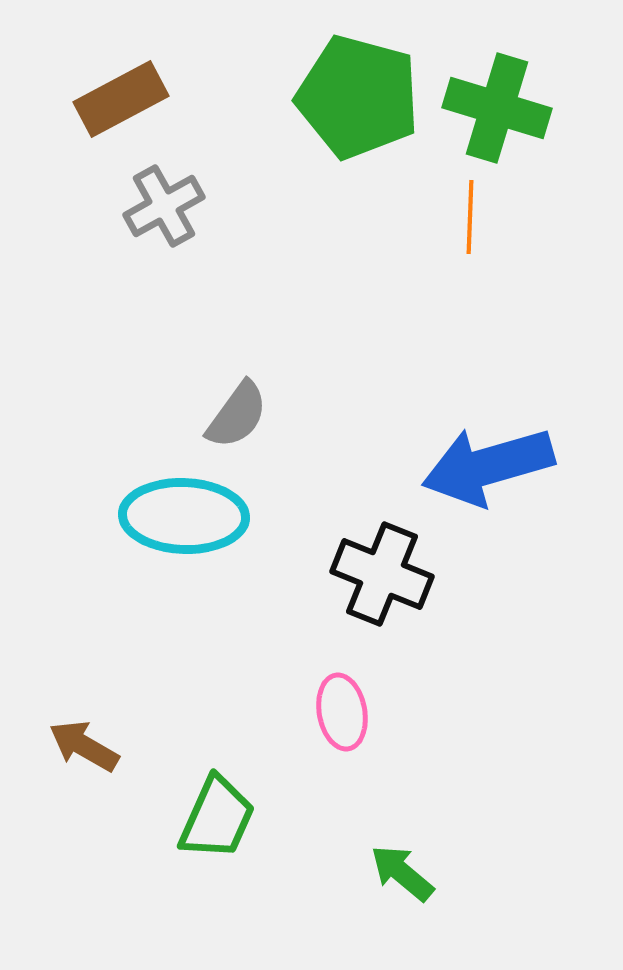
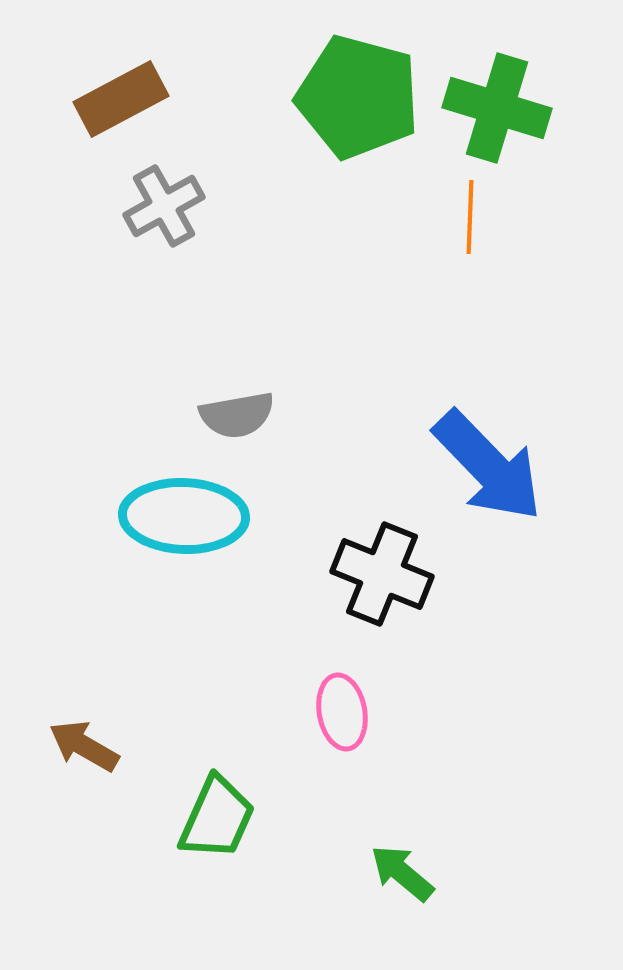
gray semicircle: rotated 44 degrees clockwise
blue arrow: rotated 118 degrees counterclockwise
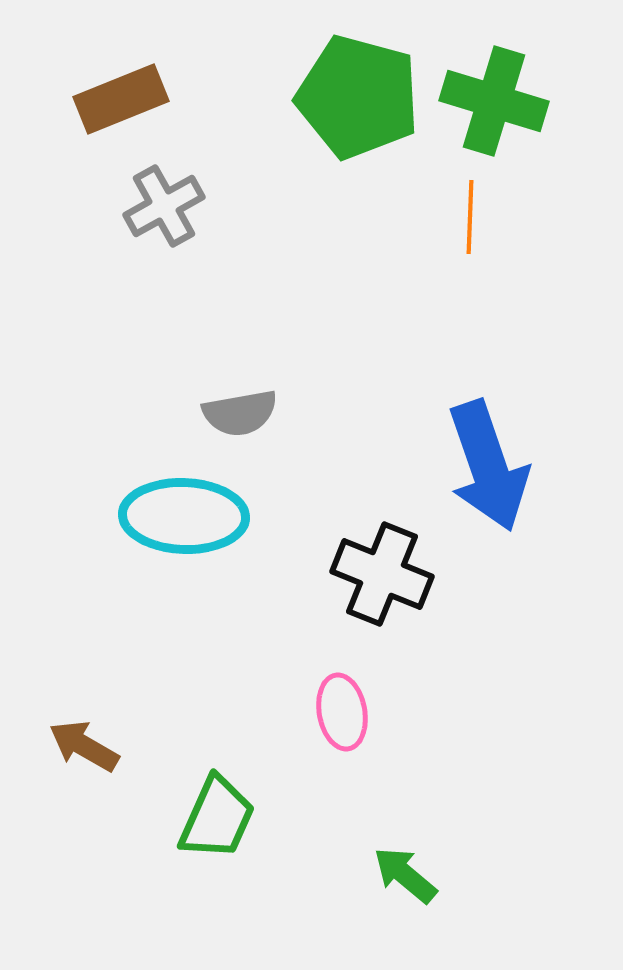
brown rectangle: rotated 6 degrees clockwise
green cross: moved 3 px left, 7 px up
gray semicircle: moved 3 px right, 2 px up
blue arrow: rotated 25 degrees clockwise
green arrow: moved 3 px right, 2 px down
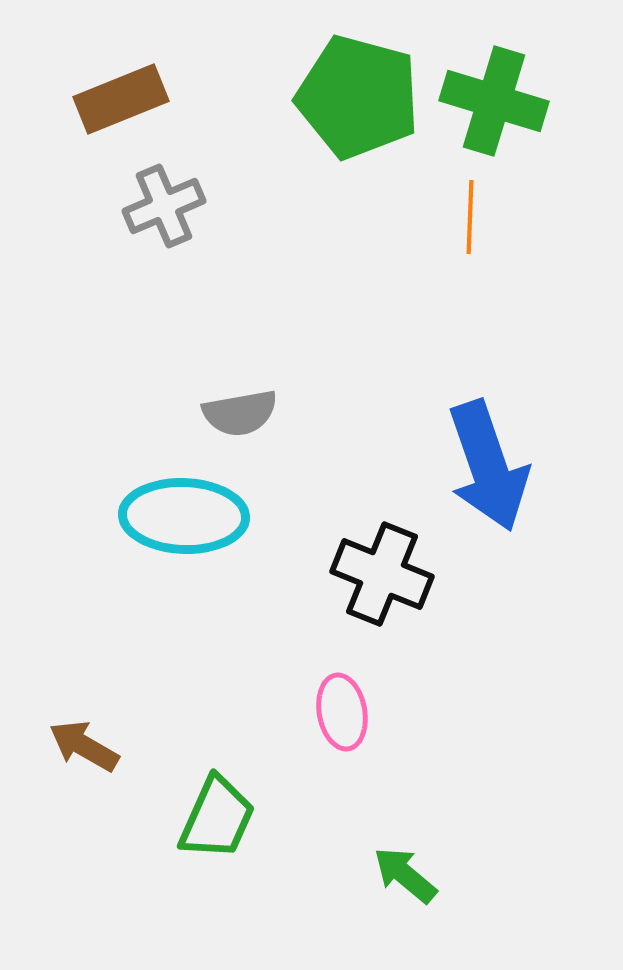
gray cross: rotated 6 degrees clockwise
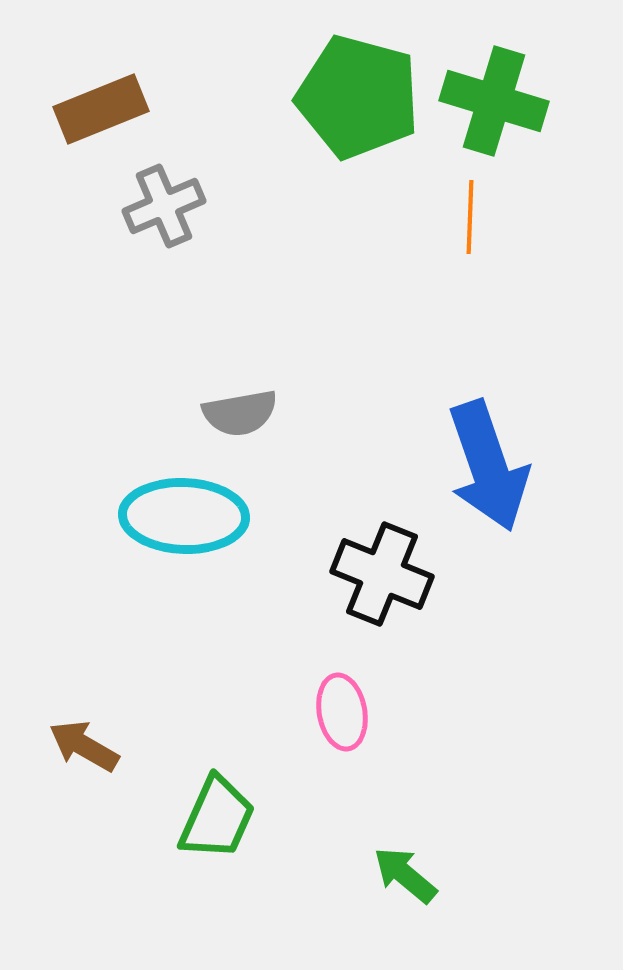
brown rectangle: moved 20 px left, 10 px down
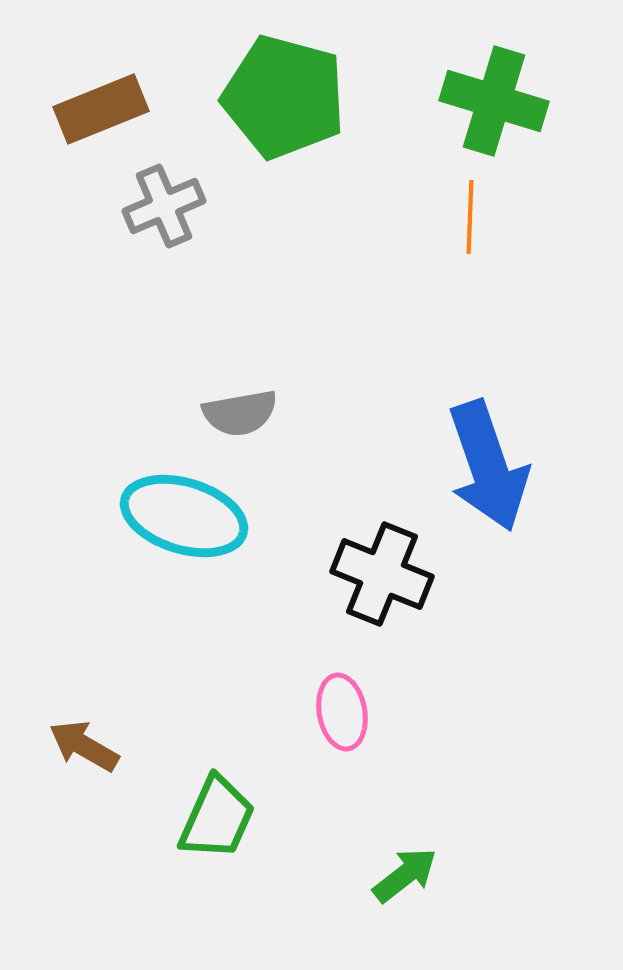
green pentagon: moved 74 px left
cyan ellipse: rotated 15 degrees clockwise
green arrow: rotated 102 degrees clockwise
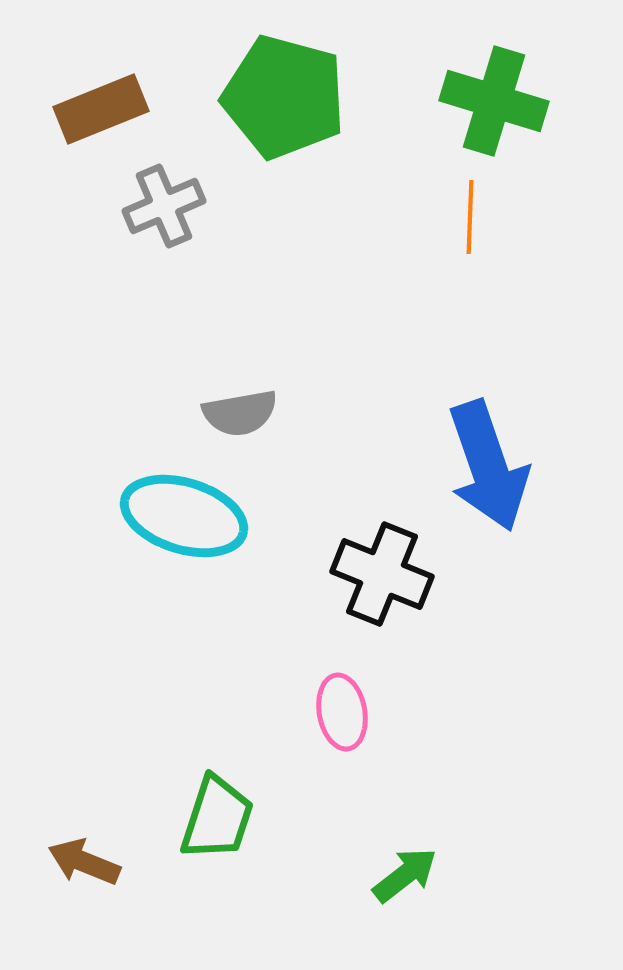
brown arrow: moved 116 px down; rotated 8 degrees counterclockwise
green trapezoid: rotated 6 degrees counterclockwise
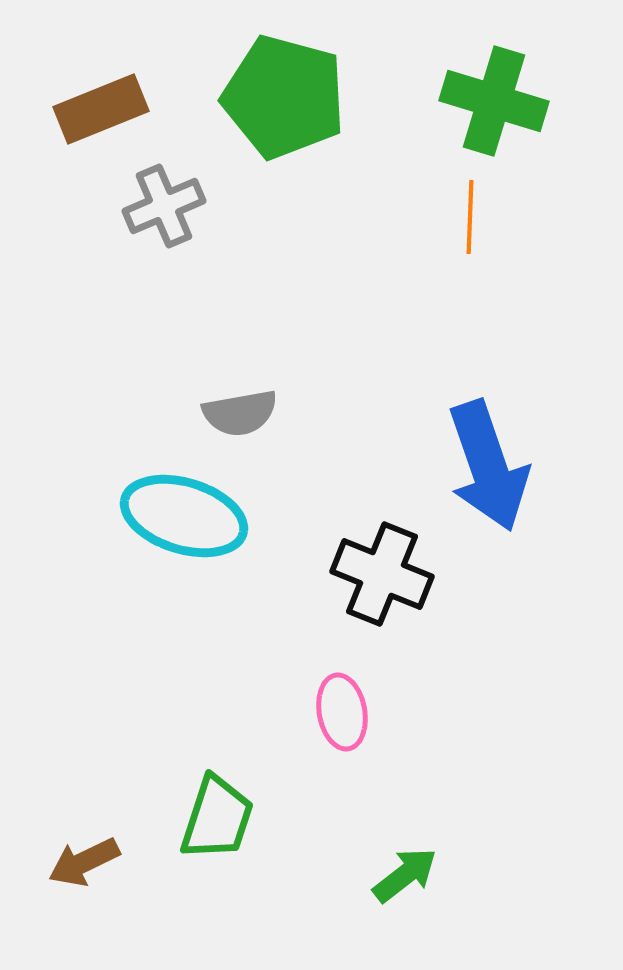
brown arrow: rotated 48 degrees counterclockwise
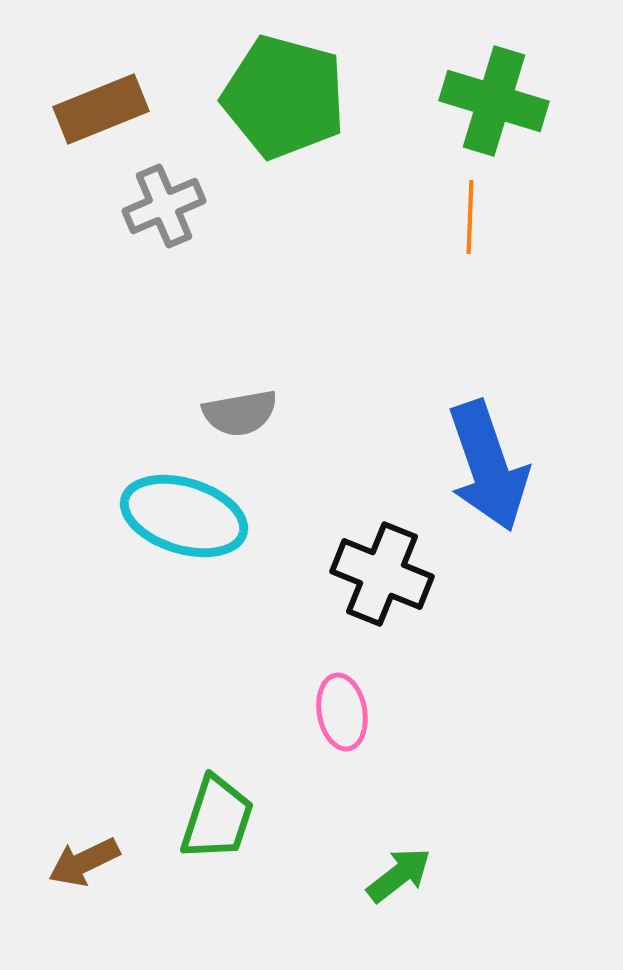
green arrow: moved 6 px left
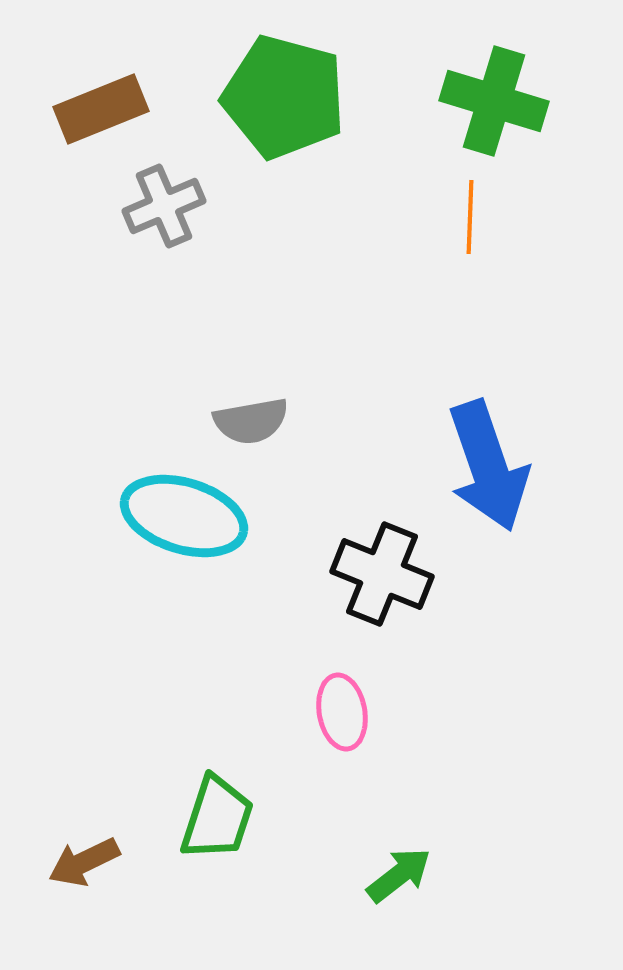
gray semicircle: moved 11 px right, 8 px down
